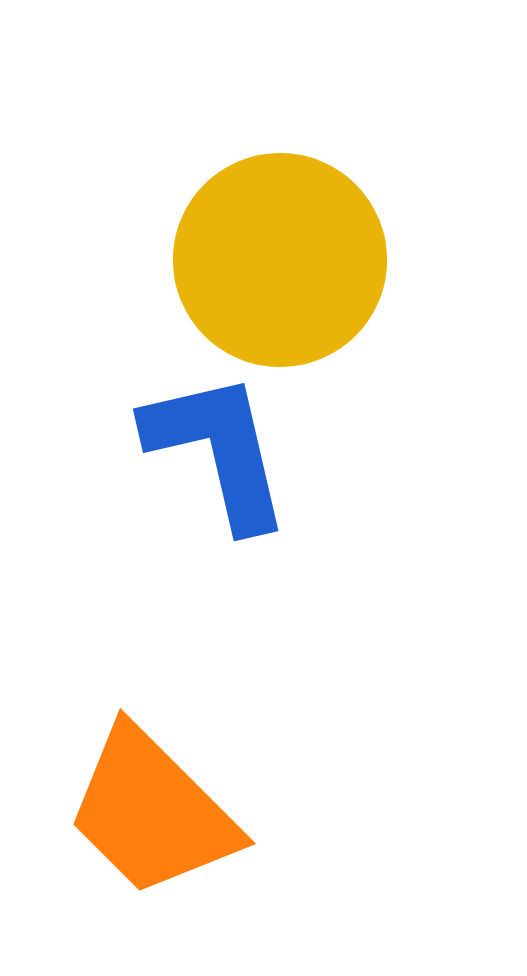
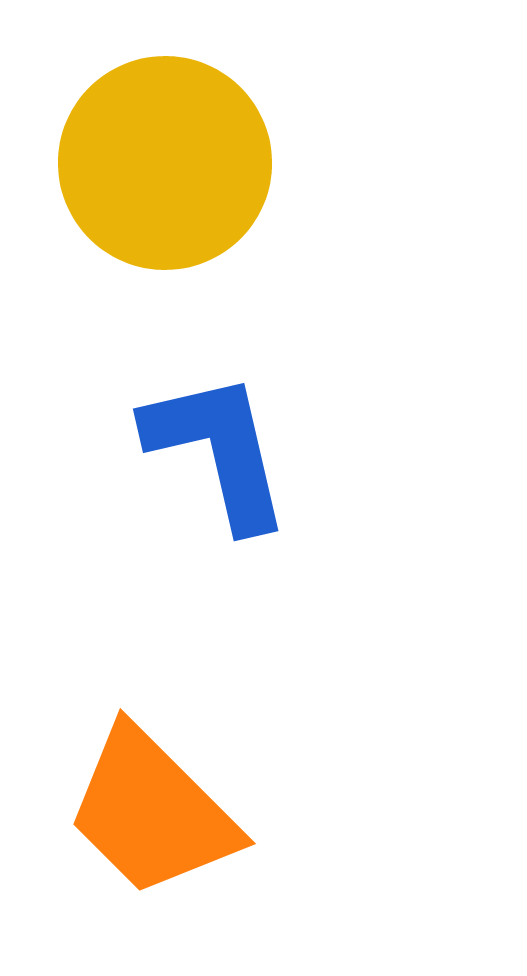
yellow circle: moved 115 px left, 97 px up
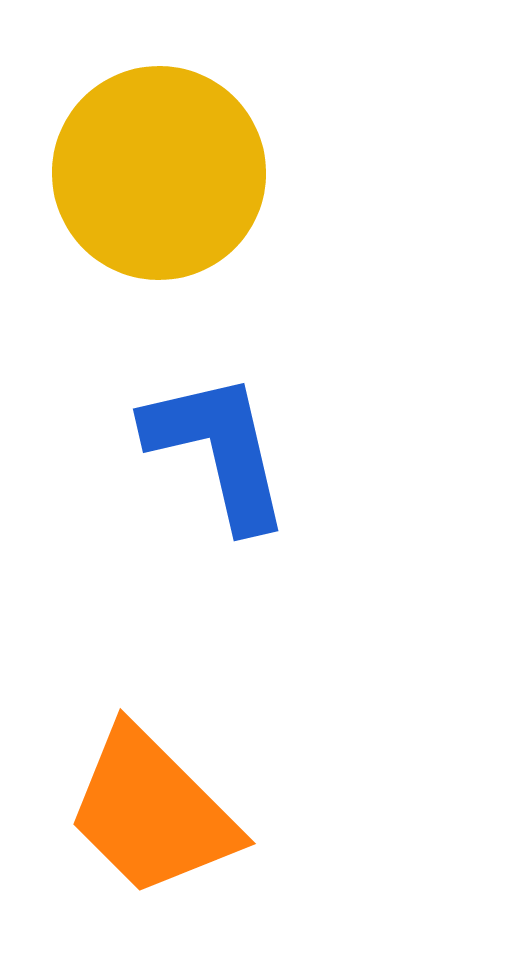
yellow circle: moved 6 px left, 10 px down
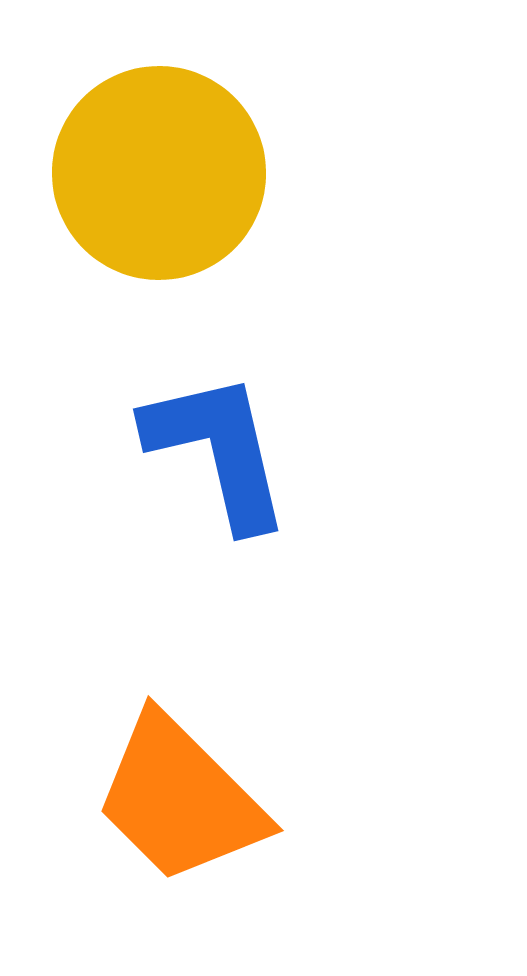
orange trapezoid: moved 28 px right, 13 px up
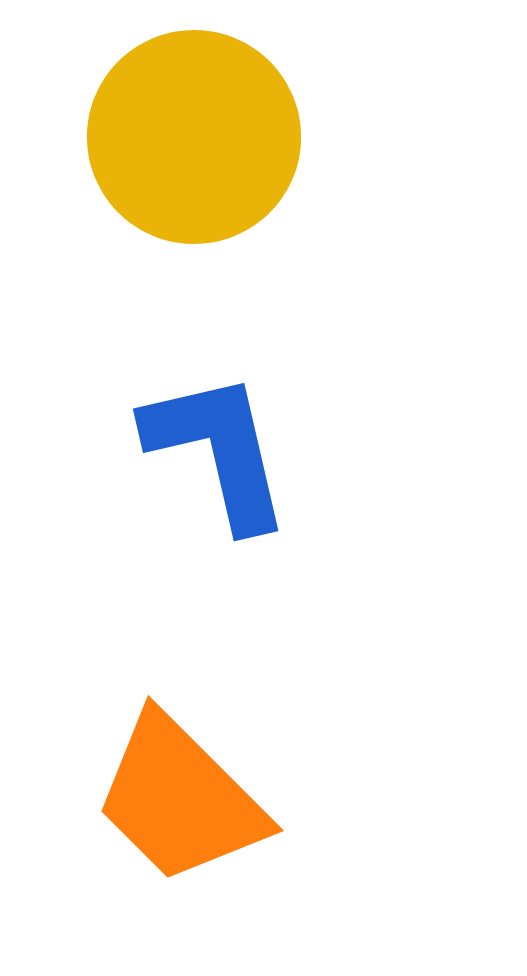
yellow circle: moved 35 px right, 36 px up
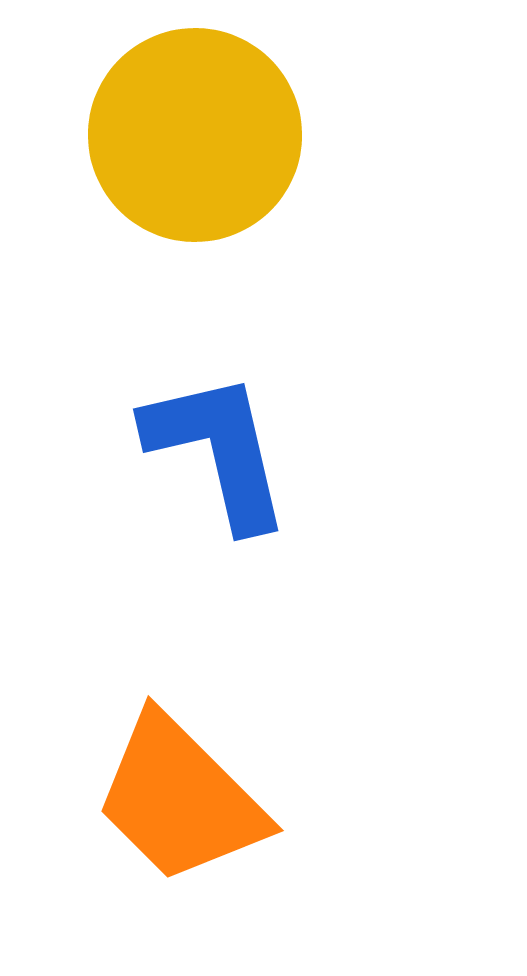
yellow circle: moved 1 px right, 2 px up
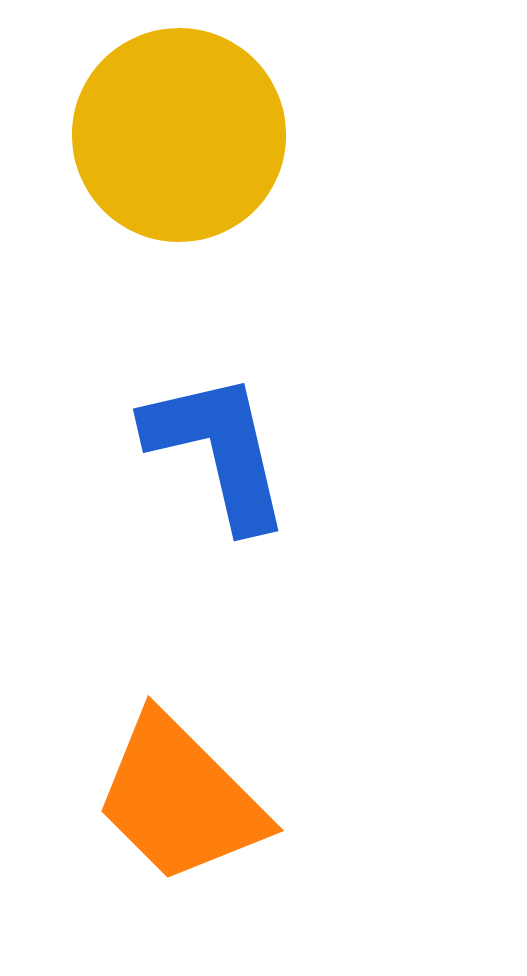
yellow circle: moved 16 px left
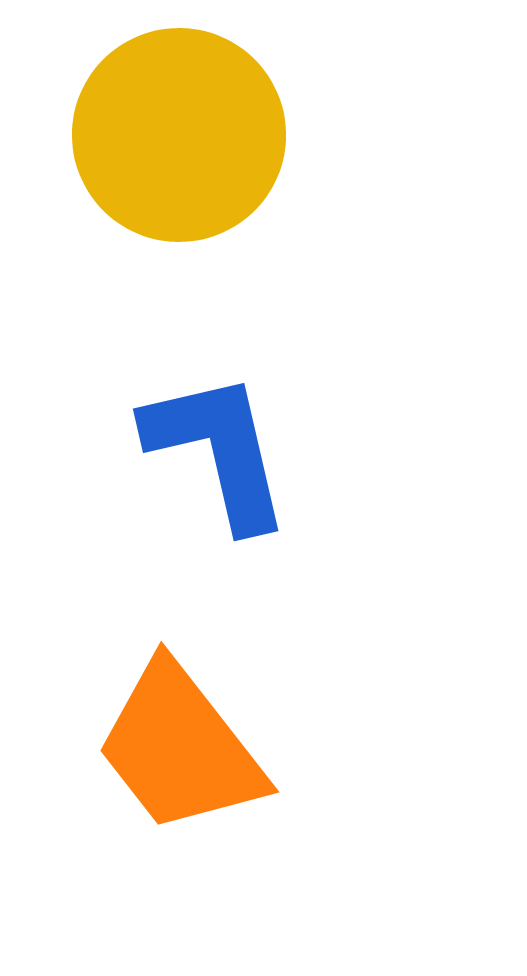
orange trapezoid: moved 51 px up; rotated 7 degrees clockwise
